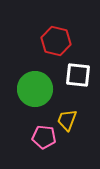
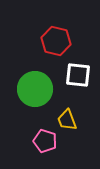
yellow trapezoid: rotated 40 degrees counterclockwise
pink pentagon: moved 1 px right, 4 px down; rotated 10 degrees clockwise
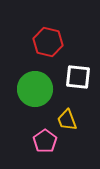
red hexagon: moved 8 px left, 1 px down
white square: moved 2 px down
pink pentagon: rotated 20 degrees clockwise
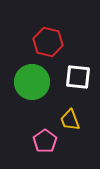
green circle: moved 3 px left, 7 px up
yellow trapezoid: moved 3 px right
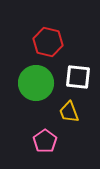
green circle: moved 4 px right, 1 px down
yellow trapezoid: moved 1 px left, 8 px up
